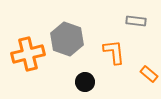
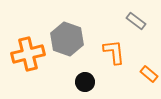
gray rectangle: rotated 30 degrees clockwise
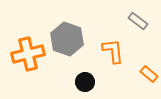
gray rectangle: moved 2 px right
orange L-shape: moved 1 px left, 1 px up
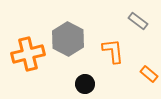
gray hexagon: moved 1 px right; rotated 8 degrees clockwise
black circle: moved 2 px down
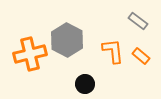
gray hexagon: moved 1 px left, 1 px down
orange cross: moved 2 px right
orange rectangle: moved 8 px left, 18 px up
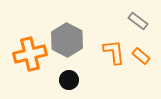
orange L-shape: moved 1 px right, 1 px down
black circle: moved 16 px left, 4 px up
